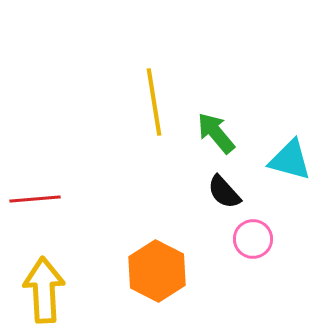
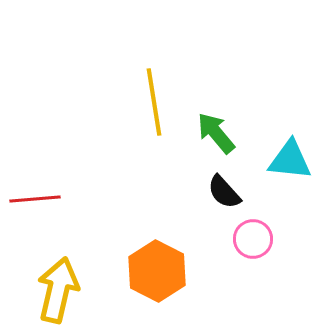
cyan triangle: rotated 9 degrees counterclockwise
yellow arrow: moved 14 px right; rotated 16 degrees clockwise
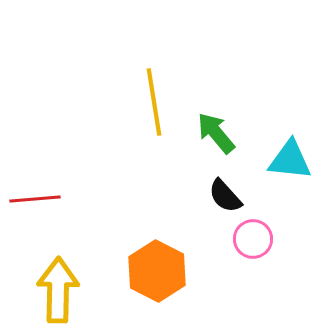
black semicircle: moved 1 px right, 4 px down
yellow arrow: rotated 12 degrees counterclockwise
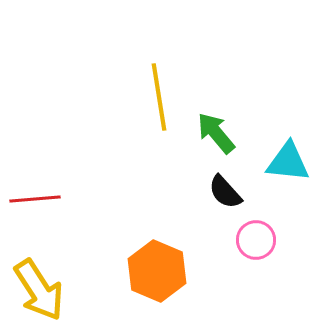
yellow line: moved 5 px right, 5 px up
cyan triangle: moved 2 px left, 2 px down
black semicircle: moved 4 px up
pink circle: moved 3 px right, 1 px down
orange hexagon: rotated 4 degrees counterclockwise
yellow arrow: moved 19 px left; rotated 146 degrees clockwise
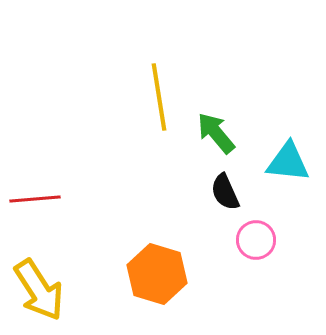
black semicircle: rotated 18 degrees clockwise
orange hexagon: moved 3 px down; rotated 6 degrees counterclockwise
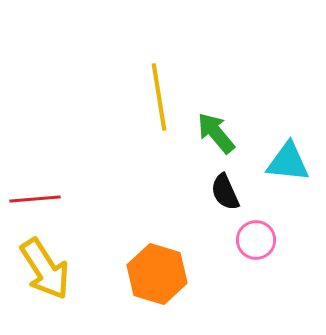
yellow arrow: moved 6 px right, 21 px up
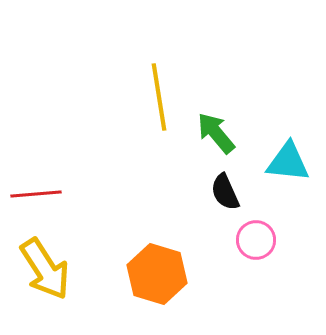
red line: moved 1 px right, 5 px up
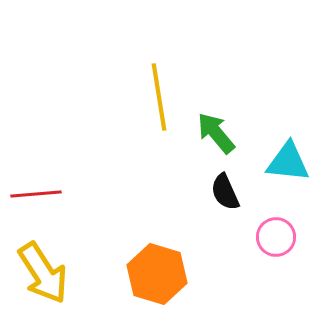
pink circle: moved 20 px right, 3 px up
yellow arrow: moved 2 px left, 4 px down
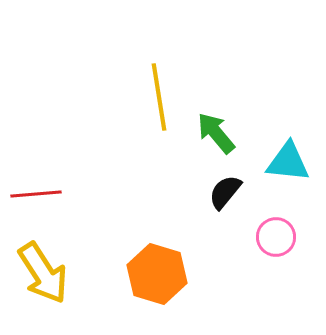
black semicircle: rotated 63 degrees clockwise
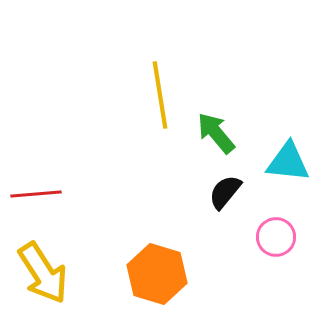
yellow line: moved 1 px right, 2 px up
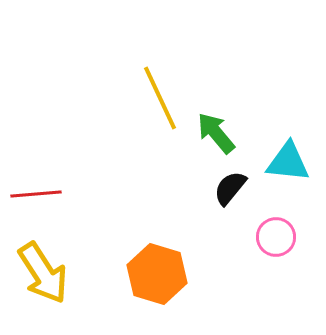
yellow line: moved 3 px down; rotated 16 degrees counterclockwise
black semicircle: moved 5 px right, 4 px up
